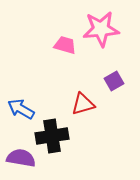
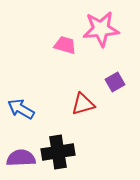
purple square: moved 1 px right, 1 px down
black cross: moved 6 px right, 16 px down
purple semicircle: rotated 12 degrees counterclockwise
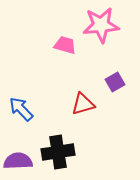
pink star: moved 4 px up
blue arrow: rotated 16 degrees clockwise
purple semicircle: moved 3 px left, 3 px down
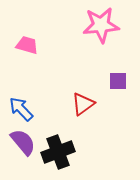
pink trapezoid: moved 38 px left
purple square: moved 3 px right, 1 px up; rotated 30 degrees clockwise
red triangle: rotated 20 degrees counterclockwise
black cross: rotated 12 degrees counterclockwise
purple semicircle: moved 5 px right, 19 px up; rotated 52 degrees clockwise
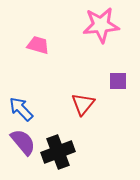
pink trapezoid: moved 11 px right
red triangle: rotated 15 degrees counterclockwise
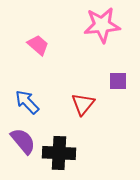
pink star: moved 1 px right
pink trapezoid: rotated 25 degrees clockwise
blue arrow: moved 6 px right, 7 px up
purple semicircle: moved 1 px up
black cross: moved 1 px right, 1 px down; rotated 24 degrees clockwise
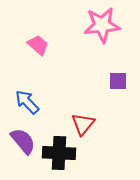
red triangle: moved 20 px down
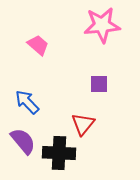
purple square: moved 19 px left, 3 px down
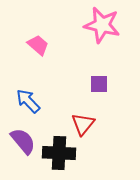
pink star: rotated 18 degrees clockwise
blue arrow: moved 1 px right, 1 px up
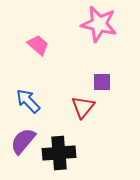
pink star: moved 3 px left, 1 px up
purple square: moved 3 px right, 2 px up
red triangle: moved 17 px up
purple semicircle: rotated 100 degrees counterclockwise
black cross: rotated 8 degrees counterclockwise
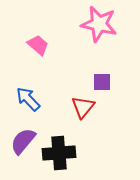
blue arrow: moved 2 px up
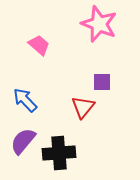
pink star: rotated 9 degrees clockwise
pink trapezoid: moved 1 px right
blue arrow: moved 3 px left, 1 px down
